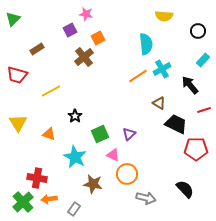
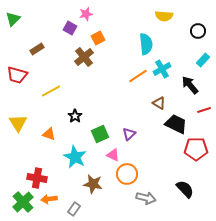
pink star: rotated 24 degrees counterclockwise
purple square: moved 2 px up; rotated 32 degrees counterclockwise
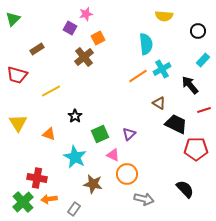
gray arrow: moved 2 px left, 1 px down
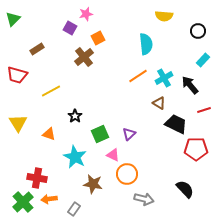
cyan cross: moved 2 px right, 9 px down
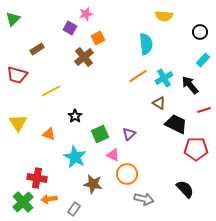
black circle: moved 2 px right, 1 px down
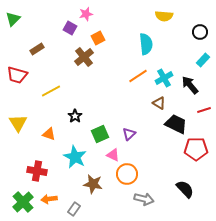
red cross: moved 7 px up
